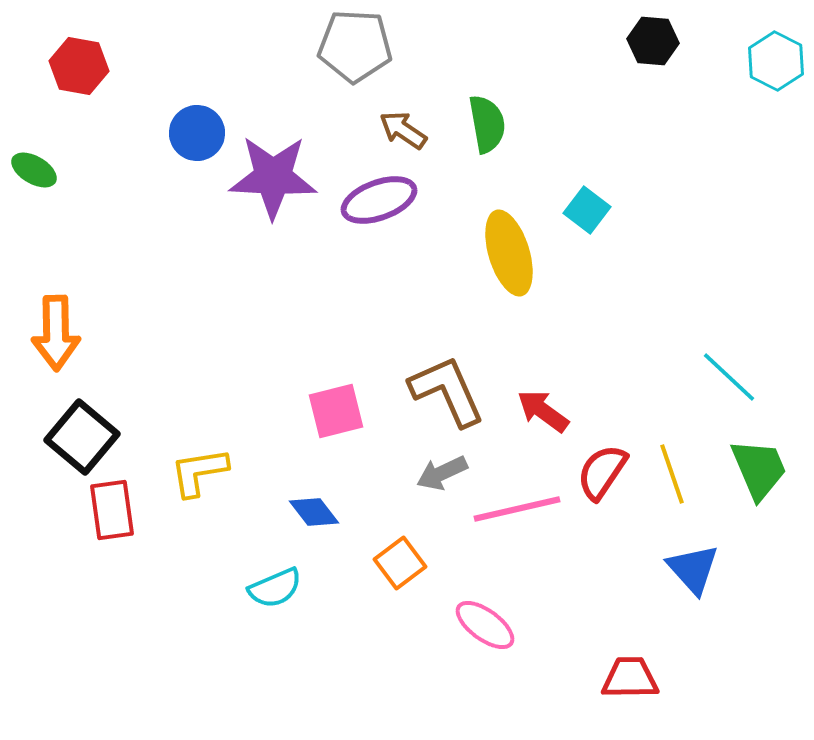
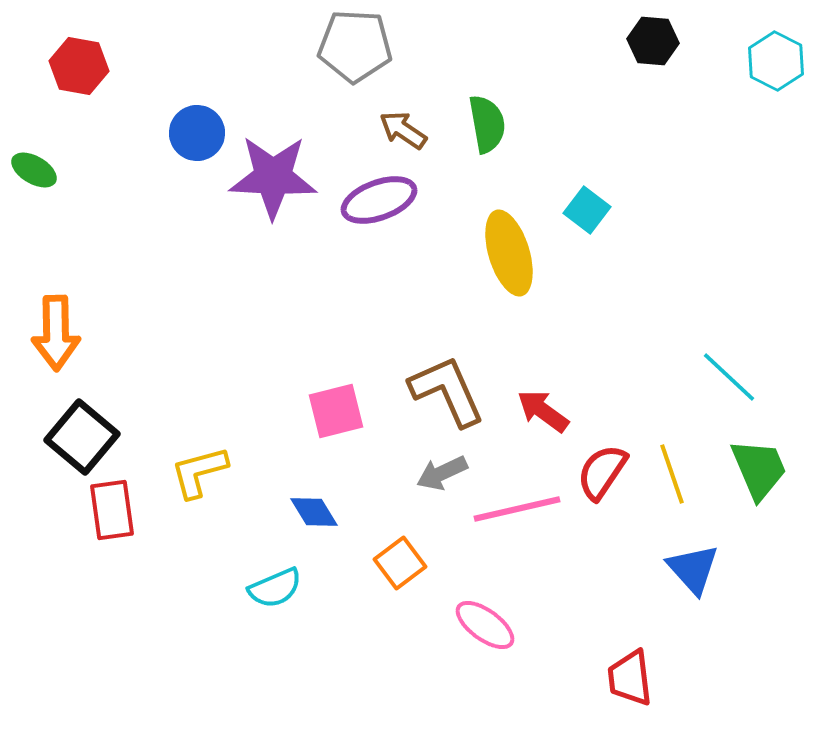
yellow L-shape: rotated 6 degrees counterclockwise
blue diamond: rotated 6 degrees clockwise
red trapezoid: rotated 96 degrees counterclockwise
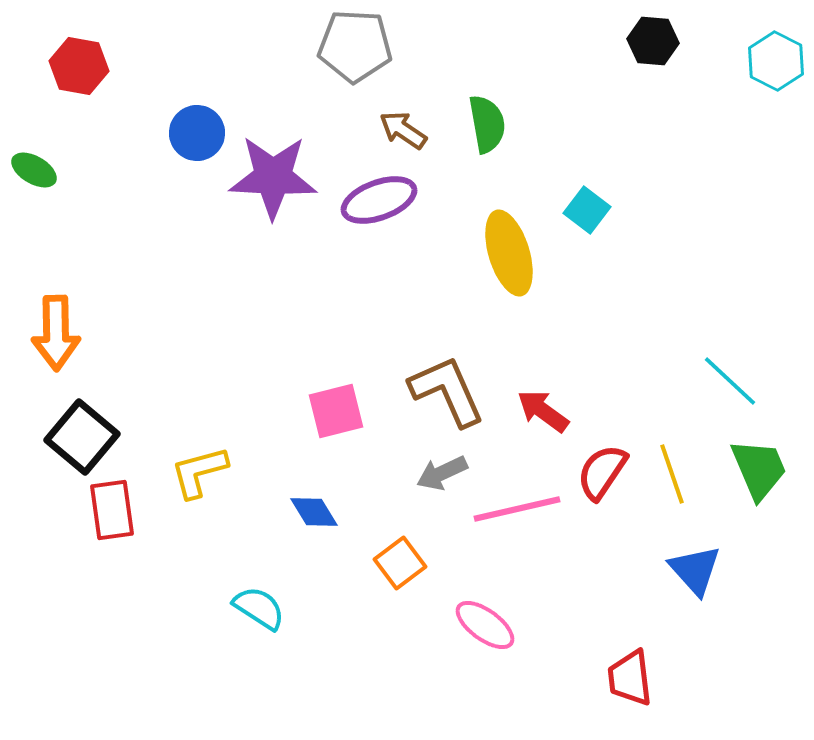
cyan line: moved 1 px right, 4 px down
blue triangle: moved 2 px right, 1 px down
cyan semicircle: moved 16 px left, 20 px down; rotated 124 degrees counterclockwise
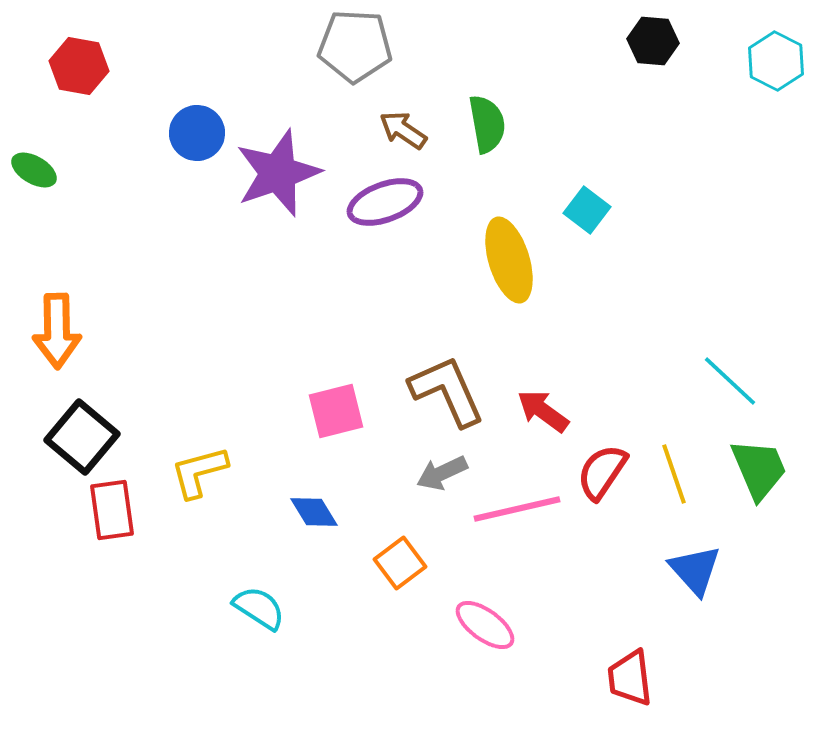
purple star: moved 5 px right, 4 px up; rotated 22 degrees counterclockwise
purple ellipse: moved 6 px right, 2 px down
yellow ellipse: moved 7 px down
orange arrow: moved 1 px right, 2 px up
yellow line: moved 2 px right
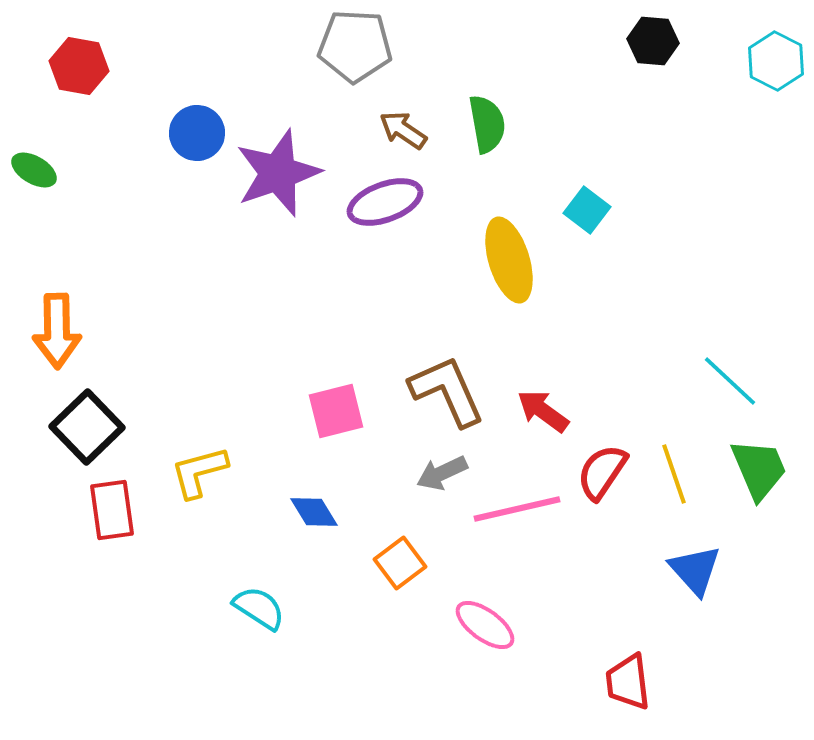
black square: moved 5 px right, 10 px up; rotated 6 degrees clockwise
red trapezoid: moved 2 px left, 4 px down
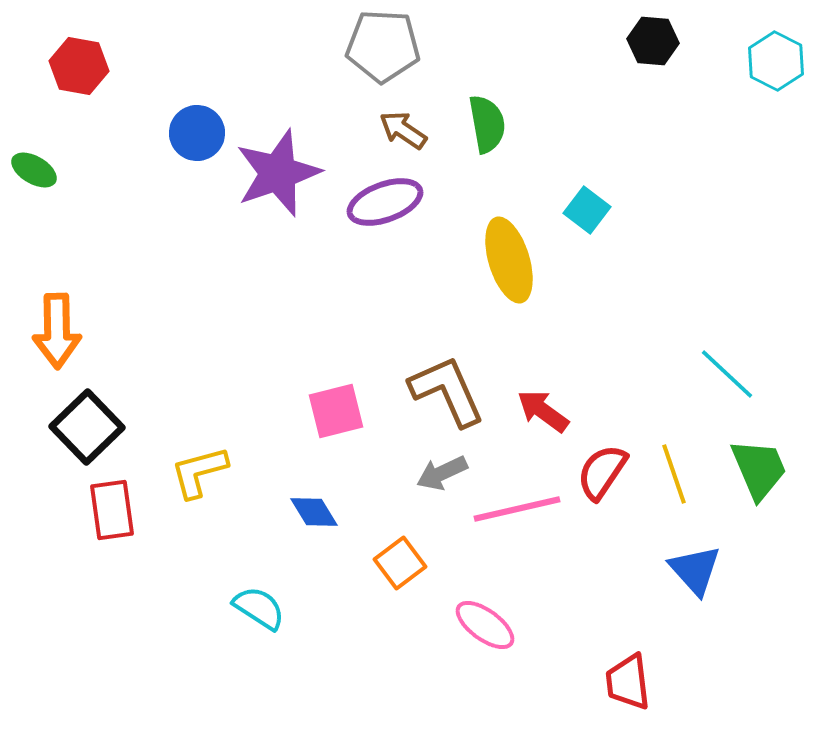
gray pentagon: moved 28 px right
cyan line: moved 3 px left, 7 px up
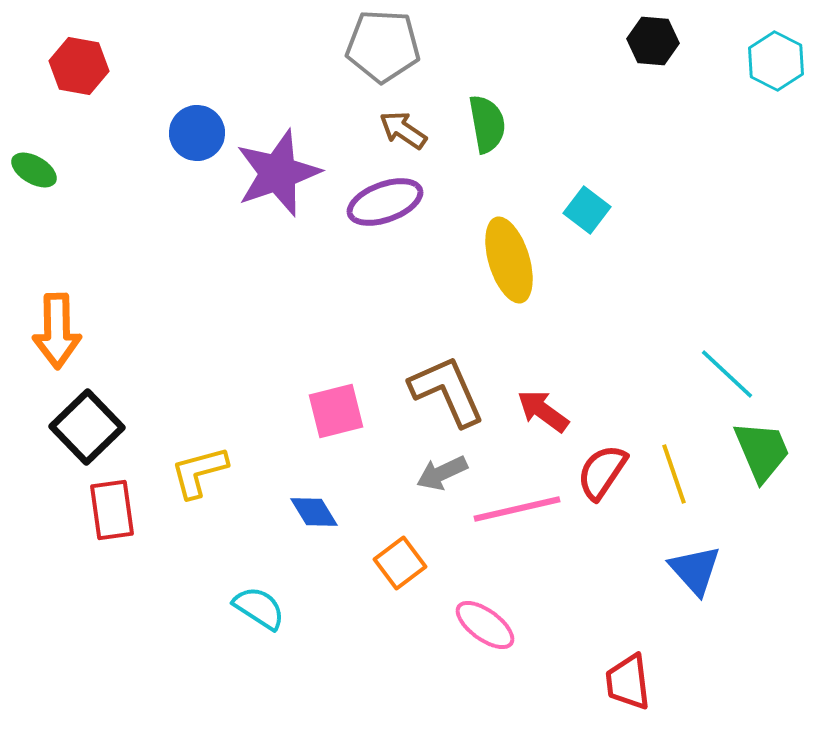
green trapezoid: moved 3 px right, 18 px up
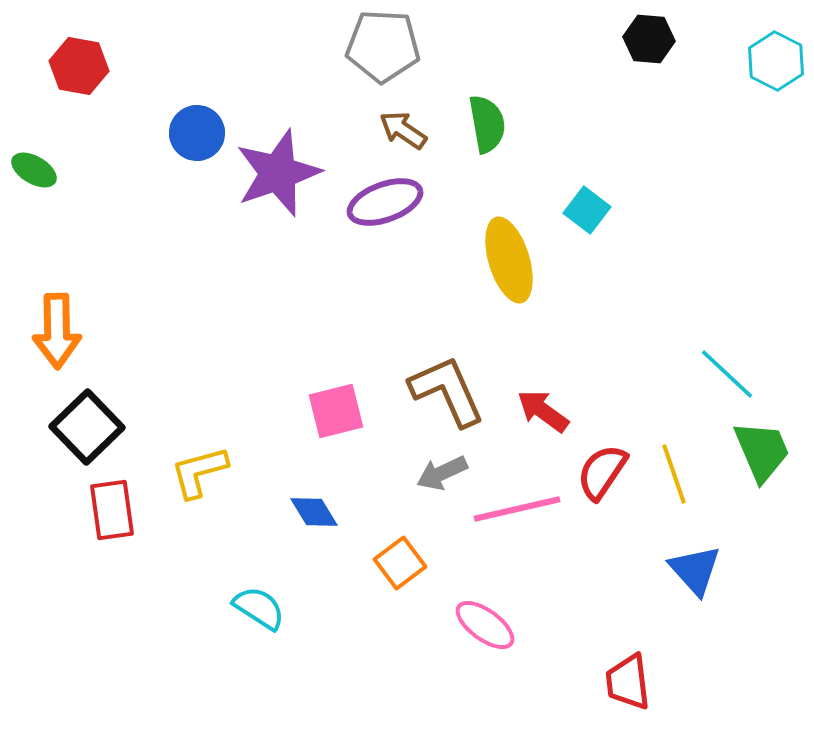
black hexagon: moved 4 px left, 2 px up
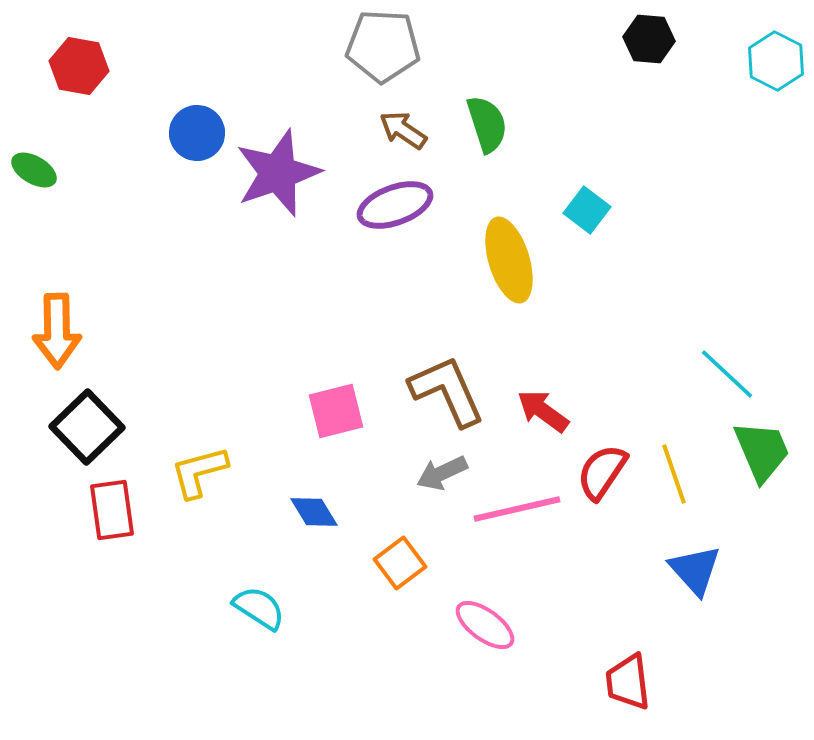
green semicircle: rotated 8 degrees counterclockwise
purple ellipse: moved 10 px right, 3 px down
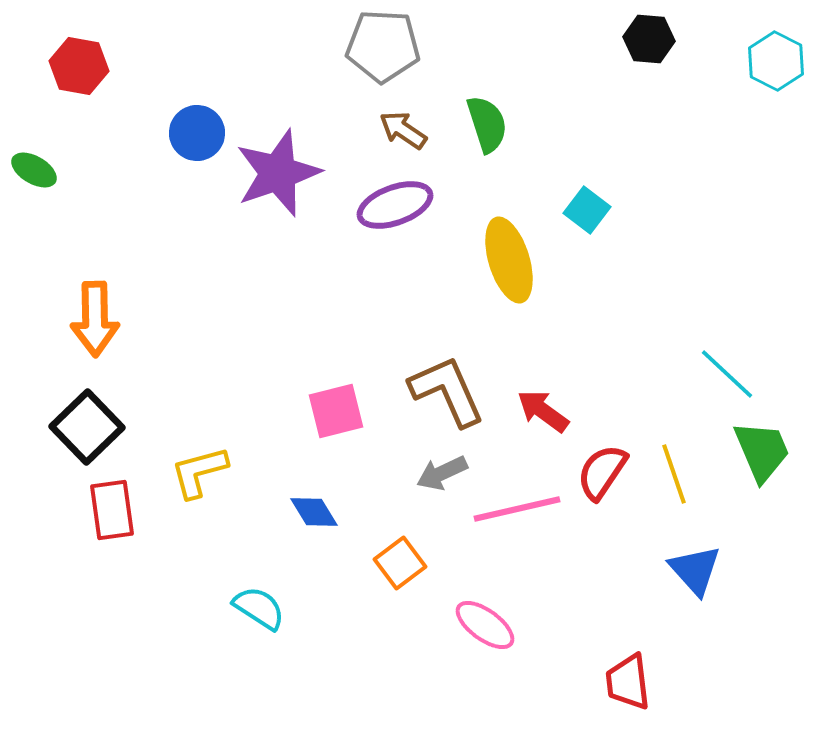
orange arrow: moved 38 px right, 12 px up
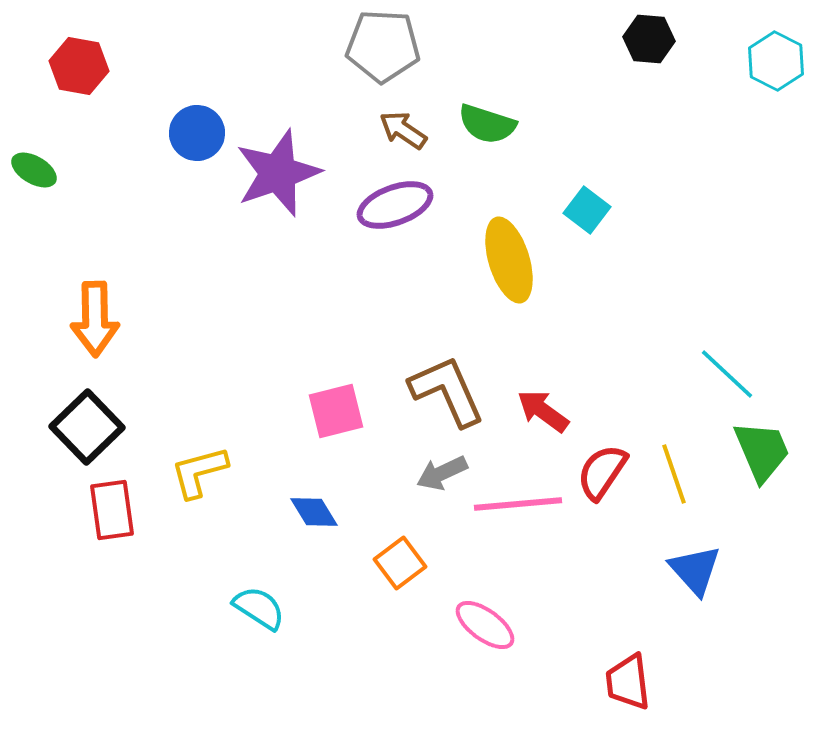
green semicircle: rotated 126 degrees clockwise
pink line: moved 1 px right, 5 px up; rotated 8 degrees clockwise
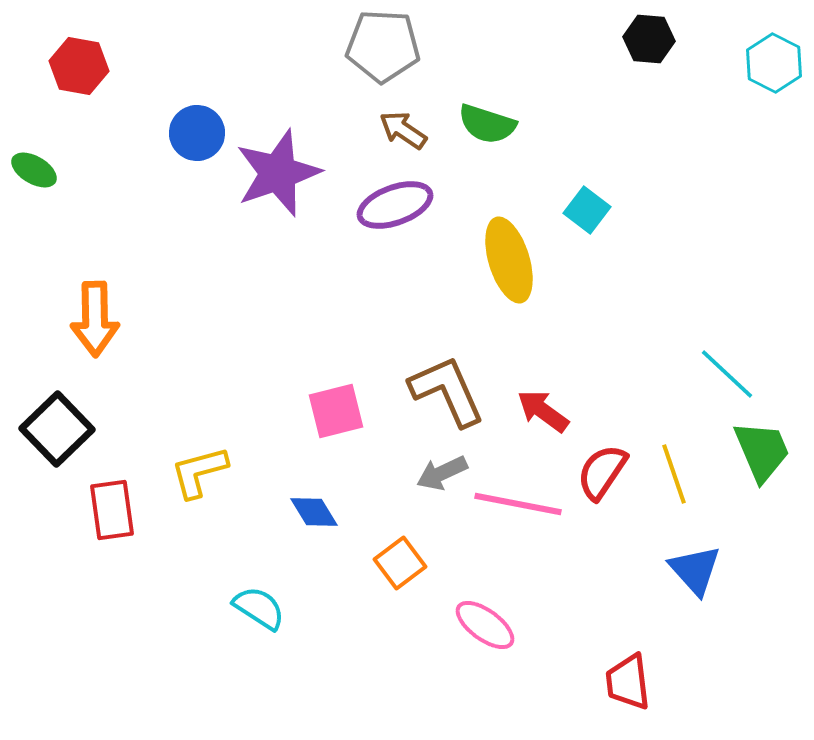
cyan hexagon: moved 2 px left, 2 px down
black square: moved 30 px left, 2 px down
pink line: rotated 16 degrees clockwise
